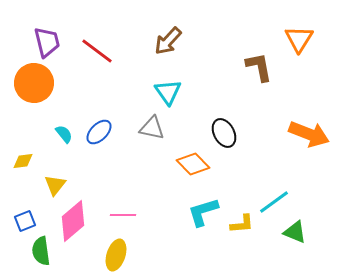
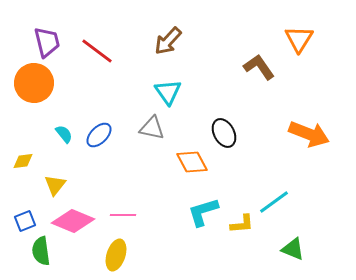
brown L-shape: rotated 24 degrees counterclockwise
blue ellipse: moved 3 px down
orange diamond: moved 1 px left, 2 px up; rotated 16 degrees clockwise
pink diamond: rotated 63 degrees clockwise
green triangle: moved 2 px left, 17 px down
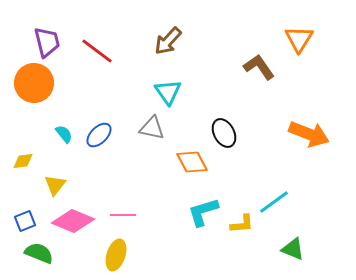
green semicircle: moved 2 px left, 2 px down; rotated 120 degrees clockwise
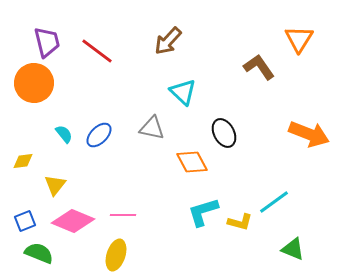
cyan triangle: moved 15 px right; rotated 12 degrees counterclockwise
yellow L-shape: moved 2 px left, 2 px up; rotated 20 degrees clockwise
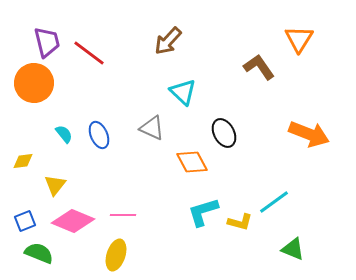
red line: moved 8 px left, 2 px down
gray triangle: rotated 12 degrees clockwise
blue ellipse: rotated 68 degrees counterclockwise
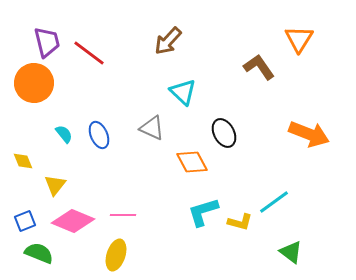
yellow diamond: rotated 75 degrees clockwise
green triangle: moved 2 px left, 3 px down; rotated 15 degrees clockwise
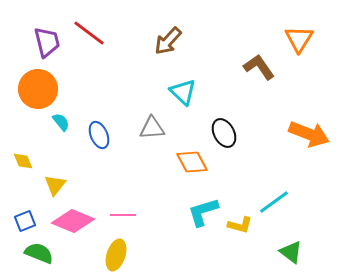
red line: moved 20 px up
orange circle: moved 4 px right, 6 px down
gray triangle: rotated 28 degrees counterclockwise
cyan semicircle: moved 3 px left, 12 px up
yellow L-shape: moved 3 px down
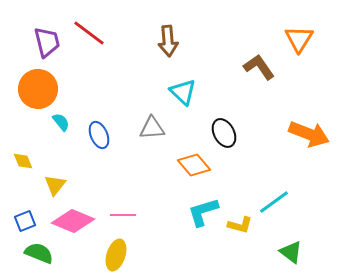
brown arrow: rotated 48 degrees counterclockwise
orange diamond: moved 2 px right, 3 px down; rotated 12 degrees counterclockwise
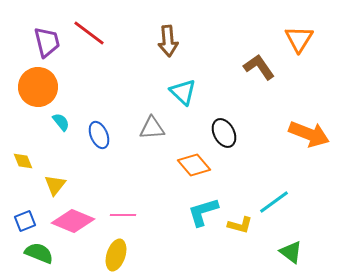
orange circle: moved 2 px up
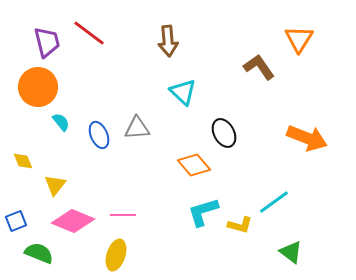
gray triangle: moved 15 px left
orange arrow: moved 2 px left, 4 px down
blue square: moved 9 px left
